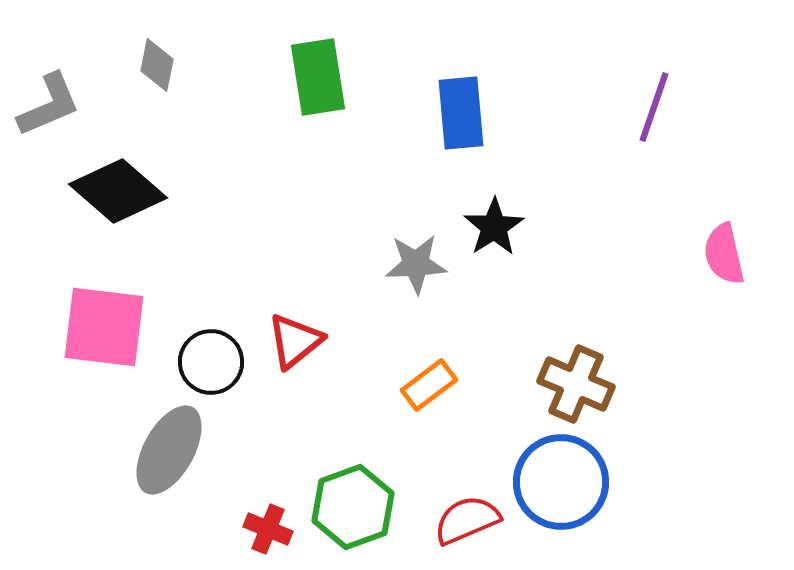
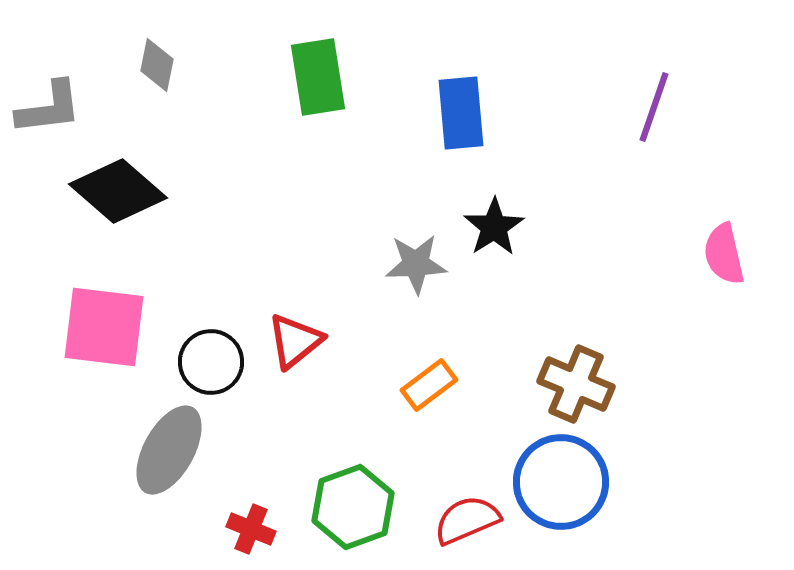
gray L-shape: moved 3 px down; rotated 16 degrees clockwise
red cross: moved 17 px left
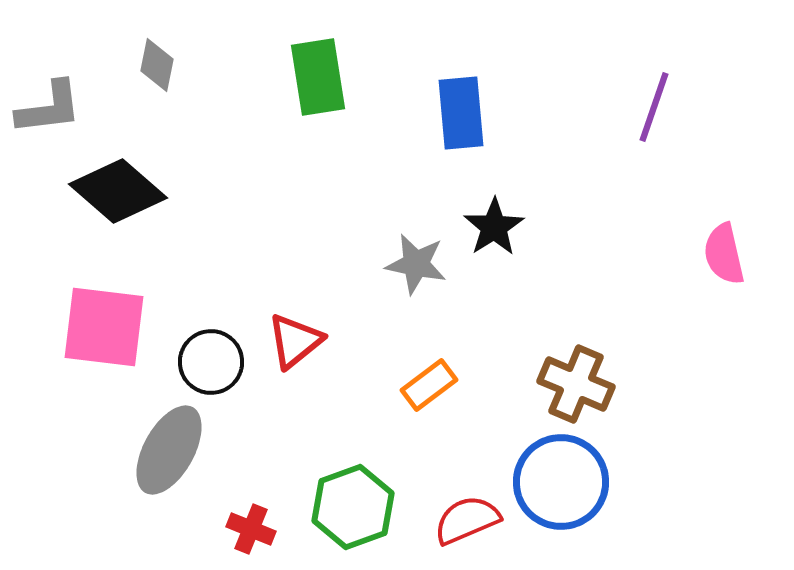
gray star: rotated 14 degrees clockwise
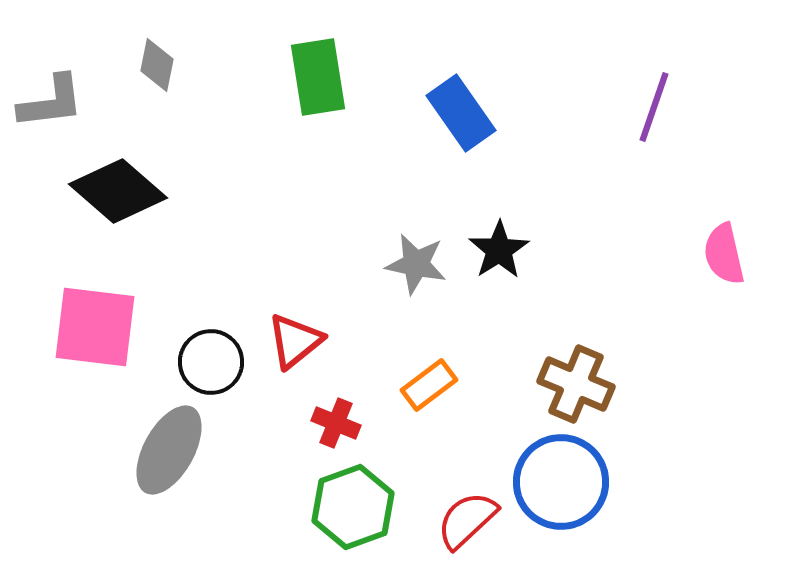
gray L-shape: moved 2 px right, 6 px up
blue rectangle: rotated 30 degrees counterclockwise
black star: moved 5 px right, 23 px down
pink square: moved 9 px left
red semicircle: rotated 20 degrees counterclockwise
red cross: moved 85 px right, 106 px up
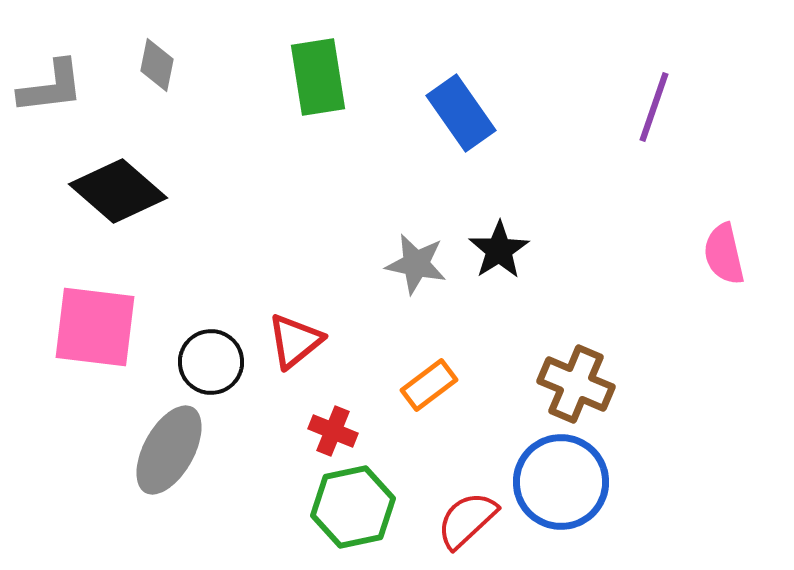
gray L-shape: moved 15 px up
red cross: moved 3 px left, 8 px down
green hexagon: rotated 8 degrees clockwise
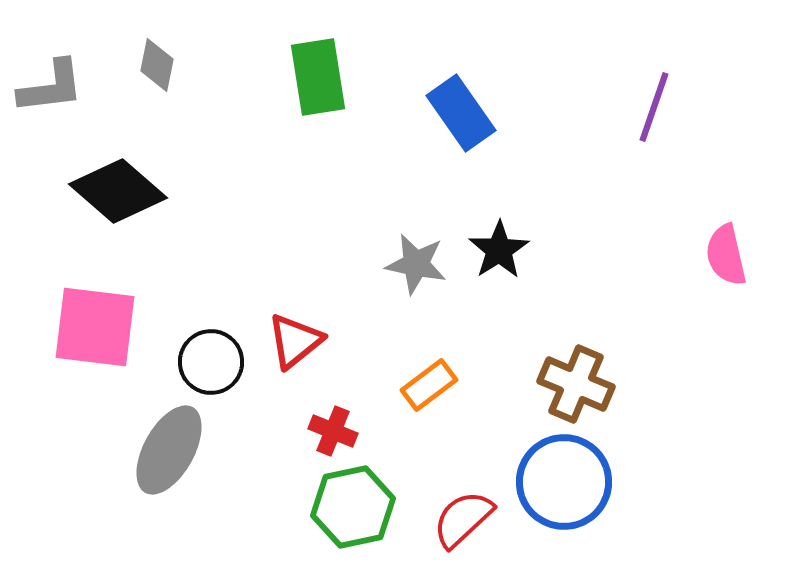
pink semicircle: moved 2 px right, 1 px down
blue circle: moved 3 px right
red semicircle: moved 4 px left, 1 px up
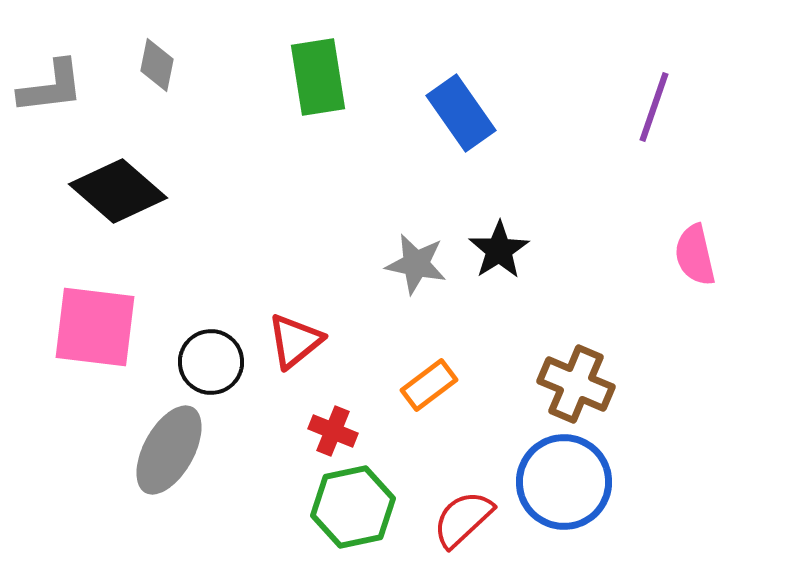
pink semicircle: moved 31 px left
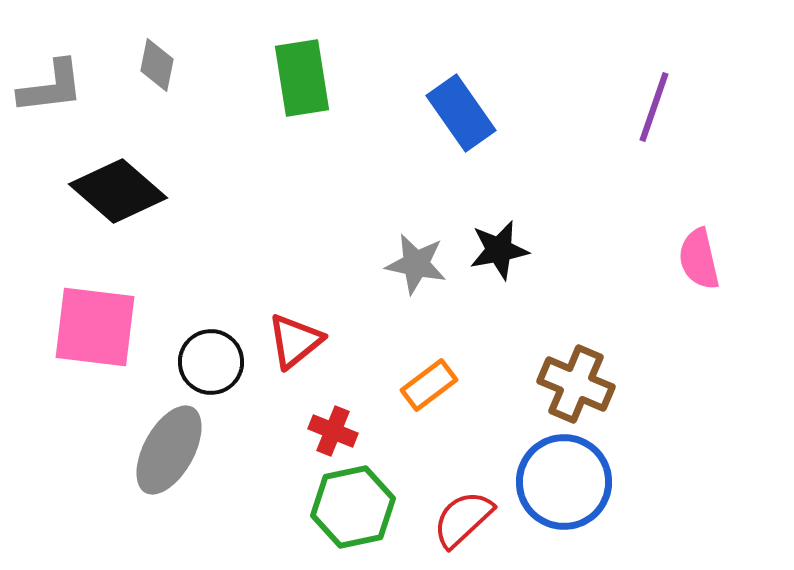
green rectangle: moved 16 px left, 1 px down
black star: rotated 22 degrees clockwise
pink semicircle: moved 4 px right, 4 px down
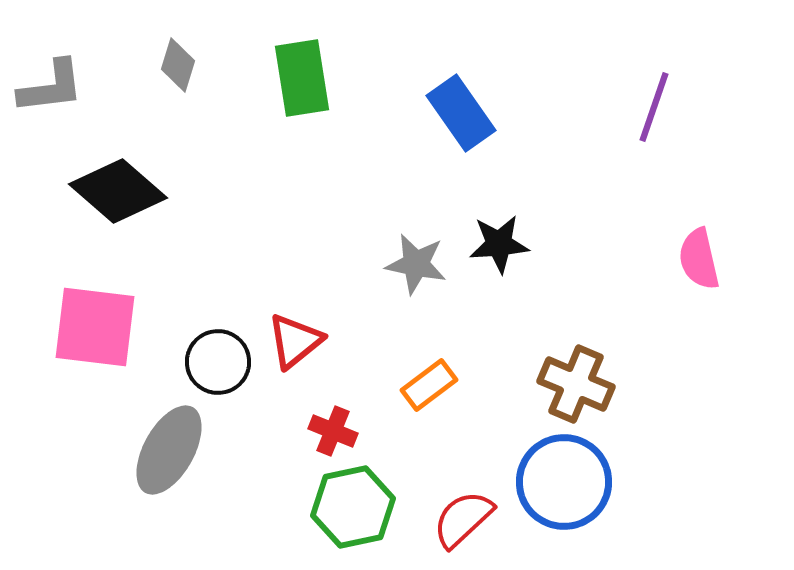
gray diamond: moved 21 px right; rotated 6 degrees clockwise
black star: moved 6 px up; rotated 6 degrees clockwise
black circle: moved 7 px right
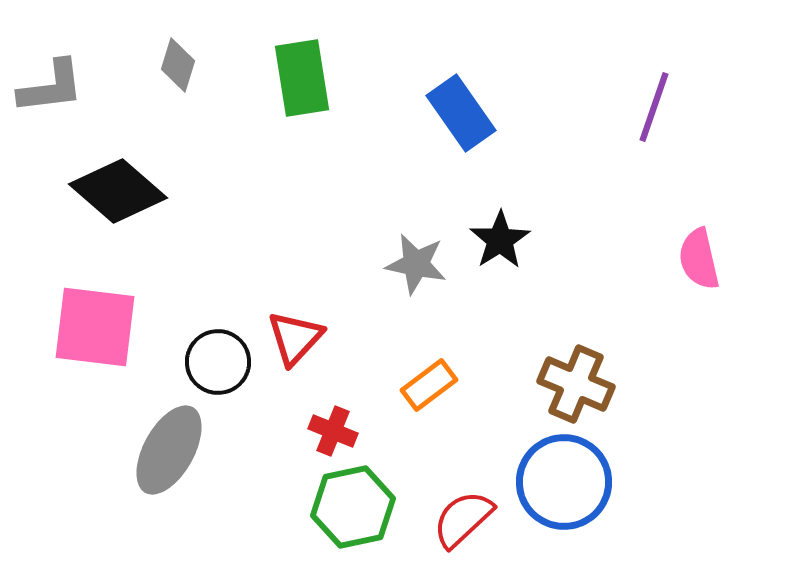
black star: moved 1 px right, 4 px up; rotated 28 degrees counterclockwise
red triangle: moved 3 px up; rotated 8 degrees counterclockwise
